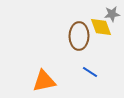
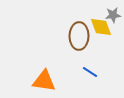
gray star: moved 1 px right, 1 px down
orange triangle: rotated 20 degrees clockwise
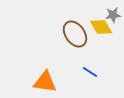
yellow diamond: rotated 10 degrees counterclockwise
brown ellipse: moved 4 px left, 2 px up; rotated 36 degrees counterclockwise
orange triangle: moved 1 px right, 1 px down
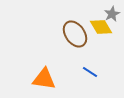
gray star: moved 1 px left, 1 px up; rotated 21 degrees counterclockwise
orange triangle: moved 1 px left, 3 px up
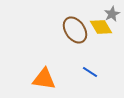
brown ellipse: moved 4 px up
